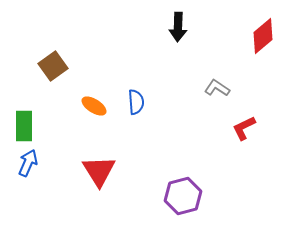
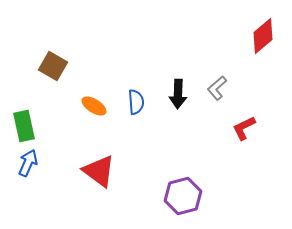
black arrow: moved 67 px down
brown square: rotated 24 degrees counterclockwise
gray L-shape: rotated 75 degrees counterclockwise
green rectangle: rotated 12 degrees counterclockwise
red triangle: rotated 21 degrees counterclockwise
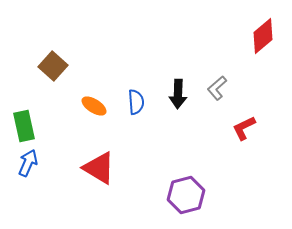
brown square: rotated 12 degrees clockwise
red triangle: moved 3 px up; rotated 6 degrees counterclockwise
purple hexagon: moved 3 px right, 1 px up
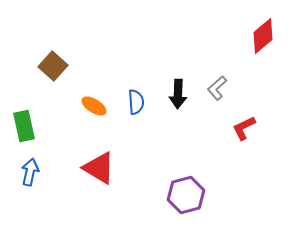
blue arrow: moved 2 px right, 9 px down; rotated 12 degrees counterclockwise
